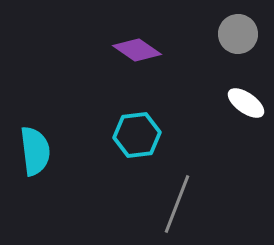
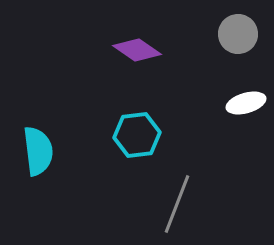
white ellipse: rotated 51 degrees counterclockwise
cyan semicircle: moved 3 px right
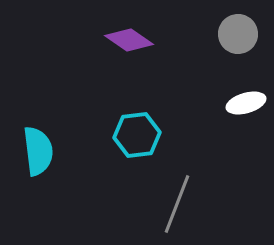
purple diamond: moved 8 px left, 10 px up
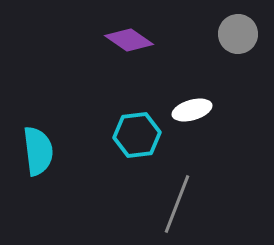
white ellipse: moved 54 px left, 7 px down
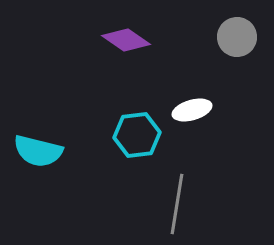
gray circle: moved 1 px left, 3 px down
purple diamond: moved 3 px left
cyan semicircle: rotated 111 degrees clockwise
gray line: rotated 12 degrees counterclockwise
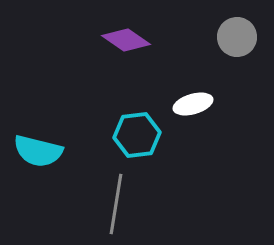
white ellipse: moved 1 px right, 6 px up
gray line: moved 61 px left
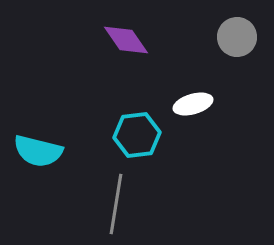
purple diamond: rotated 21 degrees clockwise
